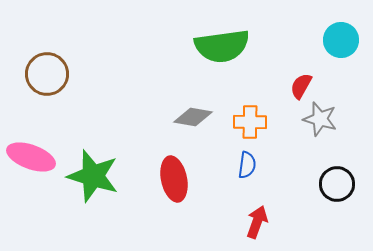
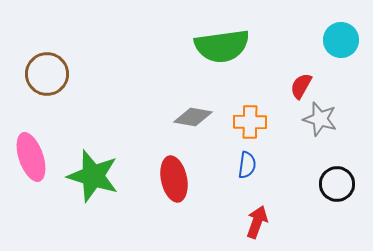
pink ellipse: rotated 51 degrees clockwise
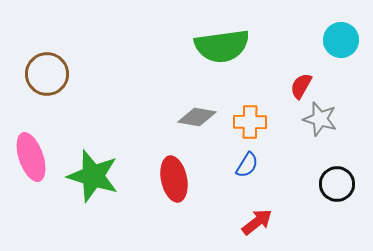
gray diamond: moved 4 px right
blue semicircle: rotated 24 degrees clockwise
red arrow: rotated 32 degrees clockwise
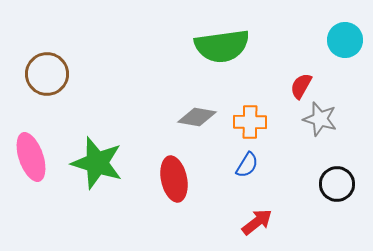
cyan circle: moved 4 px right
green star: moved 4 px right, 13 px up
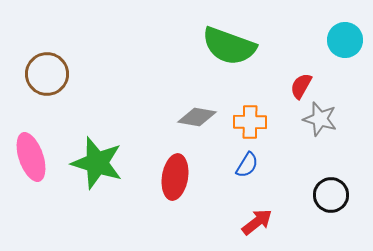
green semicircle: moved 7 px right; rotated 28 degrees clockwise
red ellipse: moved 1 px right, 2 px up; rotated 21 degrees clockwise
black circle: moved 6 px left, 11 px down
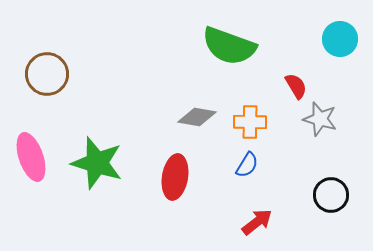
cyan circle: moved 5 px left, 1 px up
red semicircle: moved 5 px left; rotated 120 degrees clockwise
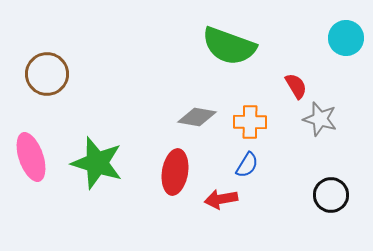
cyan circle: moved 6 px right, 1 px up
red ellipse: moved 5 px up
red arrow: moved 36 px left, 23 px up; rotated 152 degrees counterclockwise
